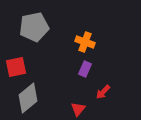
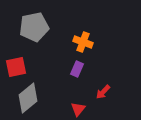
orange cross: moved 2 px left
purple rectangle: moved 8 px left
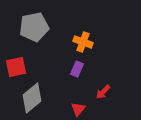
gray diamond: moved 4 px right
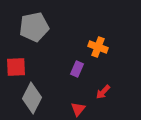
orange cross: moved 15 px right, 5 px down
red square: rotated 10 degrees clockwise
gray diamond: rotated 24 degrees counterclockwise
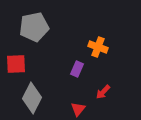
red square: moved 3 px up
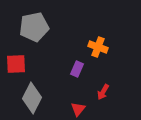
red arrow: rotated 14 degrees counterclockwise
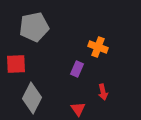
red arrow: rotated 42 degrees counterclockwise
red triangle: rotated 14 degrees counterclockwise
